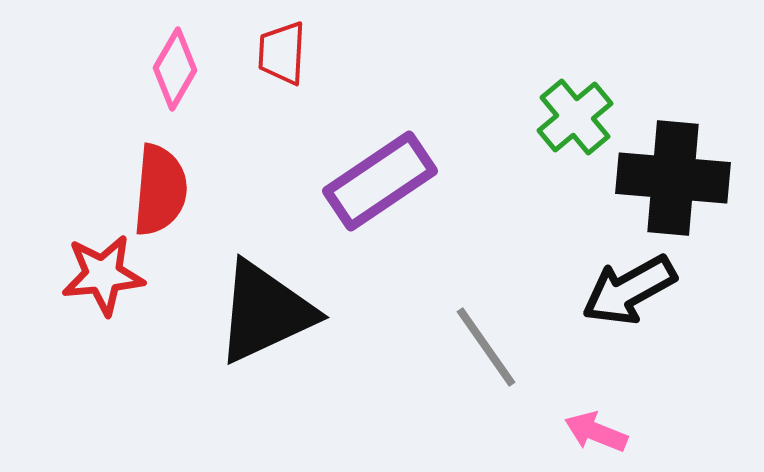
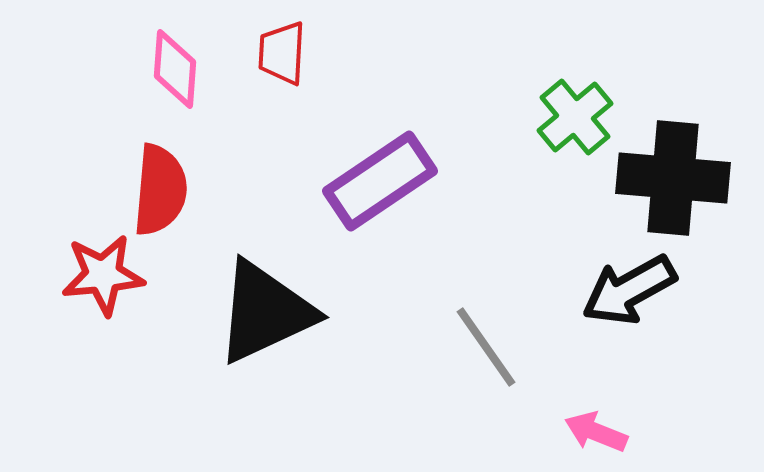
pink diamond: rotated 26 degrees counterclockwise
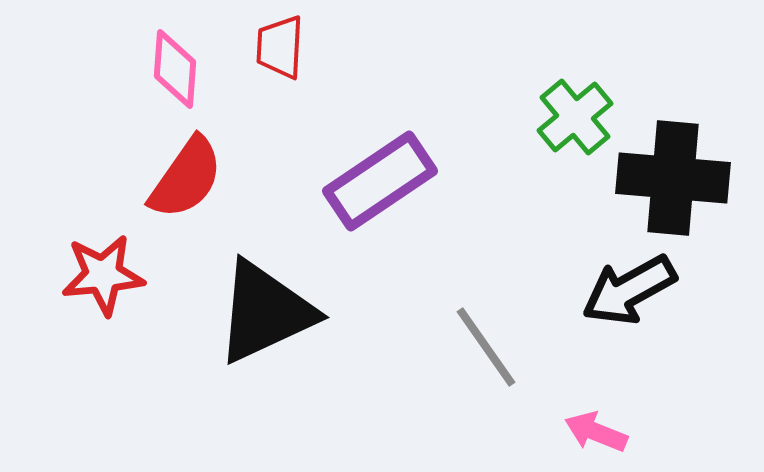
red trapezoid: moved 2 px left, 6 px up
red semicircle: moved 26 px right, 12 px up; rotated 30 degrees clockwise
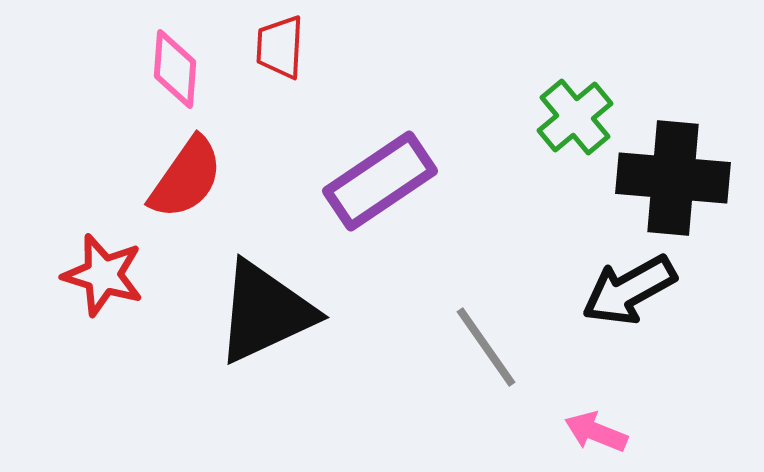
red star: rotated 22 degrees clockwise
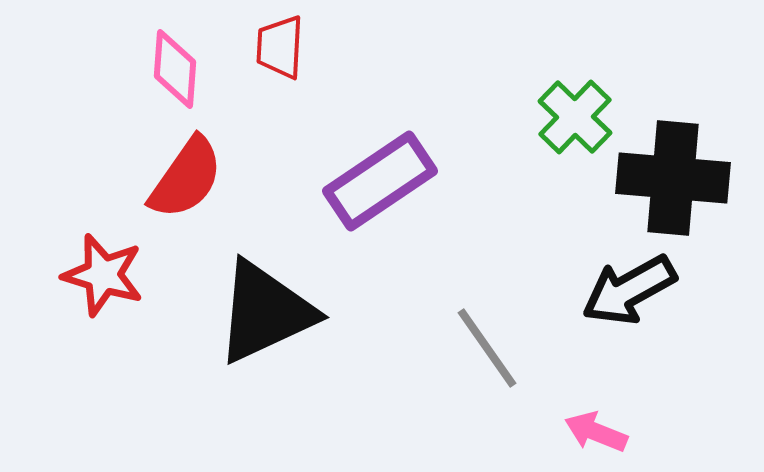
green cross: rotated 6 degrees counterclockwise
gray line: moved 1 px right, 1 px down
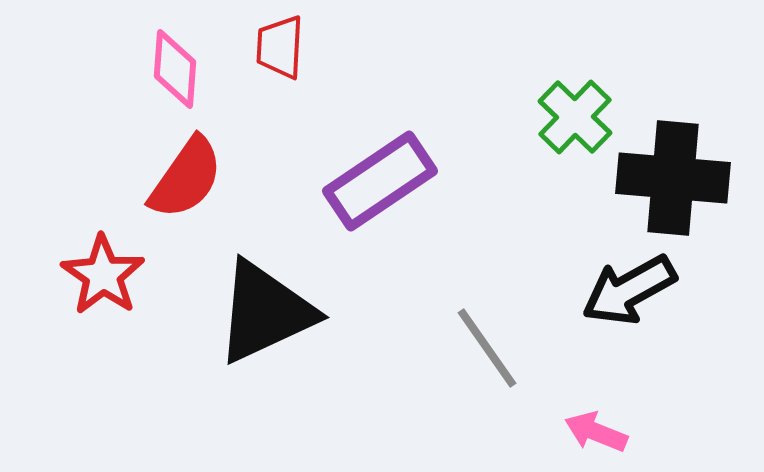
red star: rotated 18 degrees clockwise
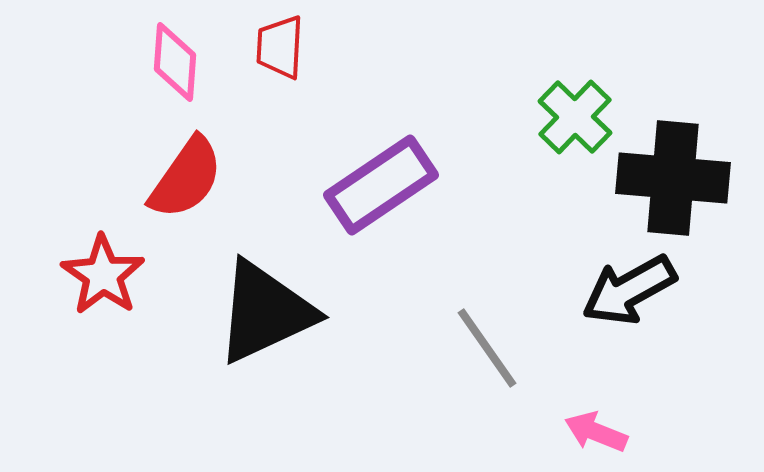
pink diamond: moved 7 px up
purple rectangle: moved 1 px right, 4 px down
